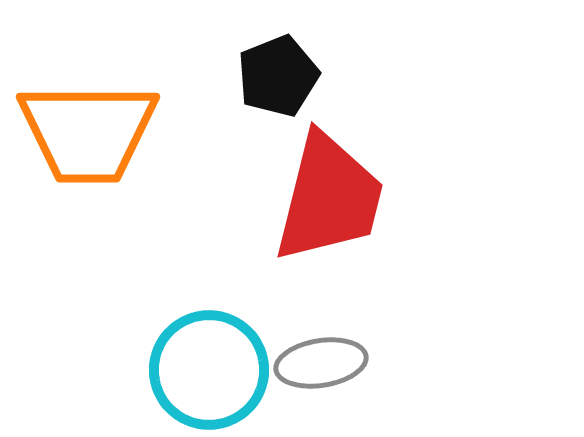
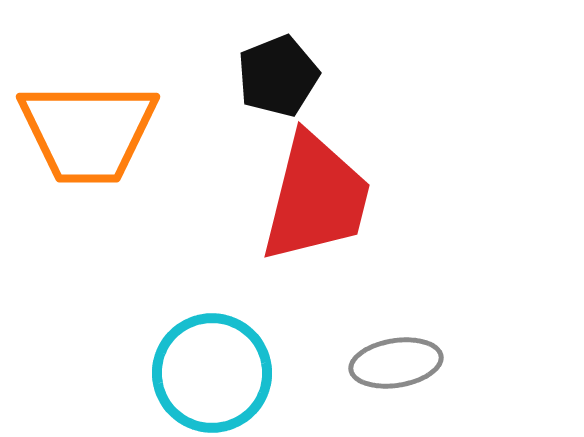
red trapezoid: moved 13 px left
gray ellipse: moved 75 px right
cyan circle: moved 3 px right, 3 px down
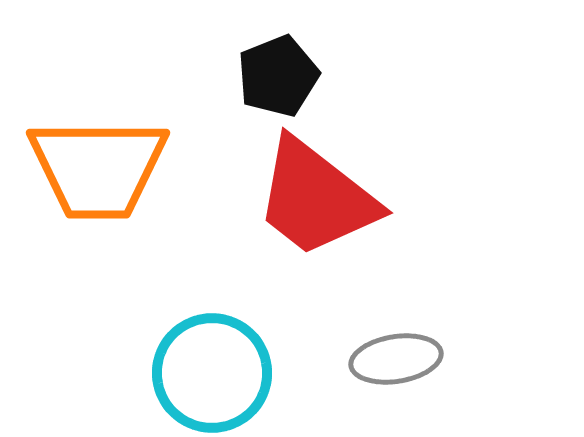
orange trapezoid: moved 10 px right, 36 px down
red trapezoid: rotated 114 degrees clockwise
gray ellipse: moved 4 px up
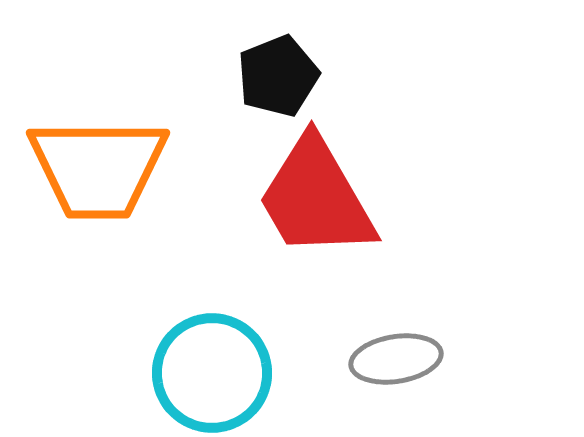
red trapezoid: rotated 22 degrees clockwise
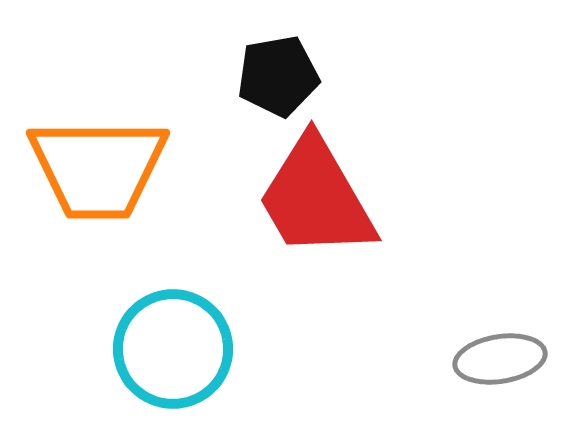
black pentagon: rotated 12 degrees clockwise
gray ellipse: moved 104 px right
cyan circle: moved 39 px left, 24 px up
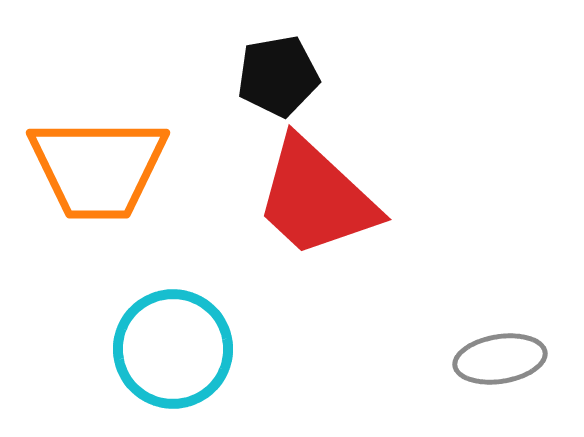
red trapezoid: rotated 17 degrees counterclockwise
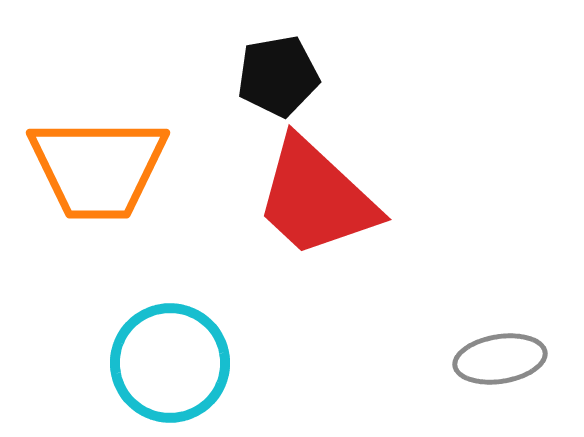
cyan circle: moved 3 px left, 14 px down
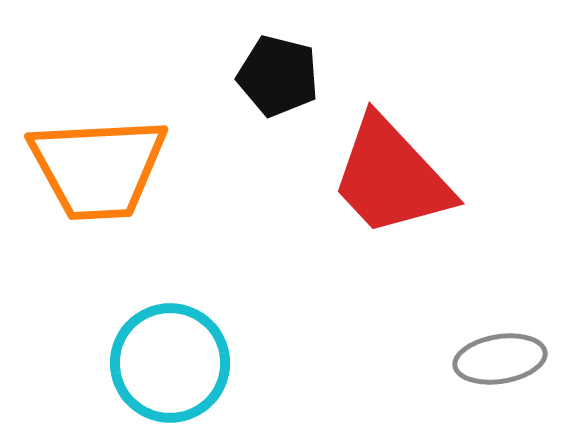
black pentagon: rotated 24 degrees clockwise
orange trapezoid: rotated 3 degrees counterclockwise
red trapezoid: moved 75 px right, 21 px up; rotated 4 degrees clockwise
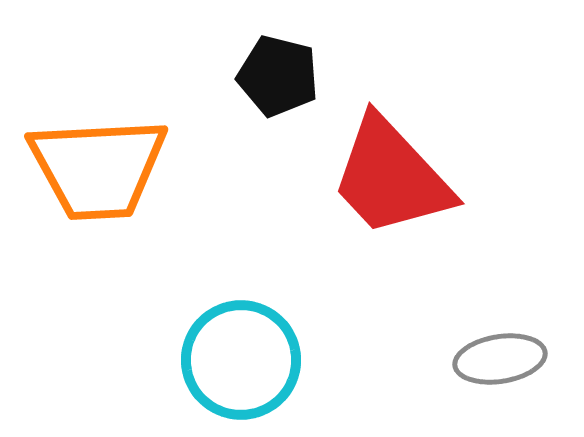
cyan circle: moved 71 px right, 3 px up
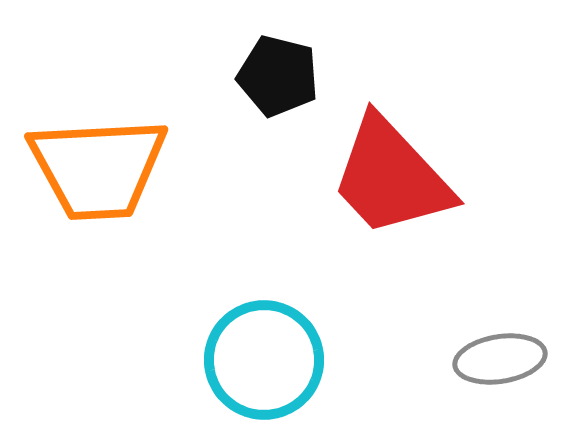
cyan circle: moved 23 px right
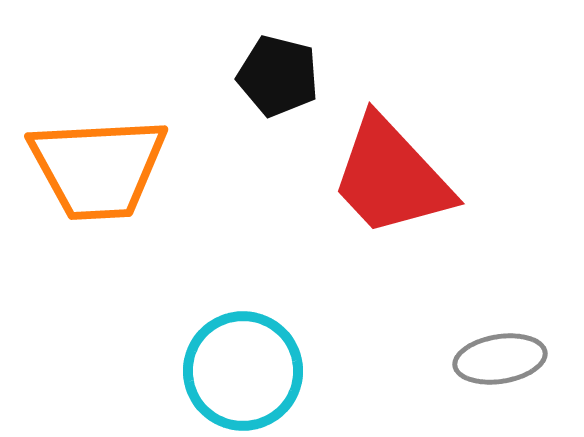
cyan circle: moved 21 px left, 11 px down
